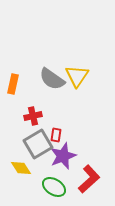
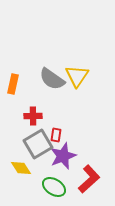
red cross: rotated 12 degrees clockwise
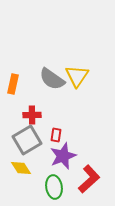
red cross: moved 1 px left, 1 px up
gray square: moved 11 px left, 4 px up
green ellipse: rotated 50 degrees clockwise
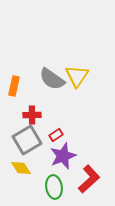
orange rectangle: moved 1 px right, 2 px down
red rectangle: rotated 48 degrees clockwise
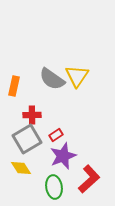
gray square: moved 1 px up
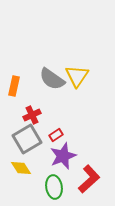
red cross: rotated 24 degrees counterclockwise
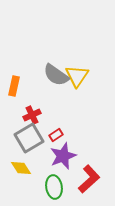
gray semicircle: moved 4 px right, 4 px up
gray square: moved 2 px right, 1 px up
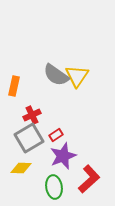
yellow diamond: rotated 55 degrees counterclockwise
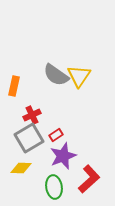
yellow triangle: moved 2 px right
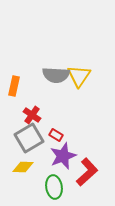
gray semicircle: rotated 32 degrees counterclockwise
red cross: rotated 30 degrees counterclockwise
red rectangle: rotated 64 degrees clockwise
yellow diamond: moved 2 px right, 1 px up
red L-shape: moved 2 px left, 7 px up
